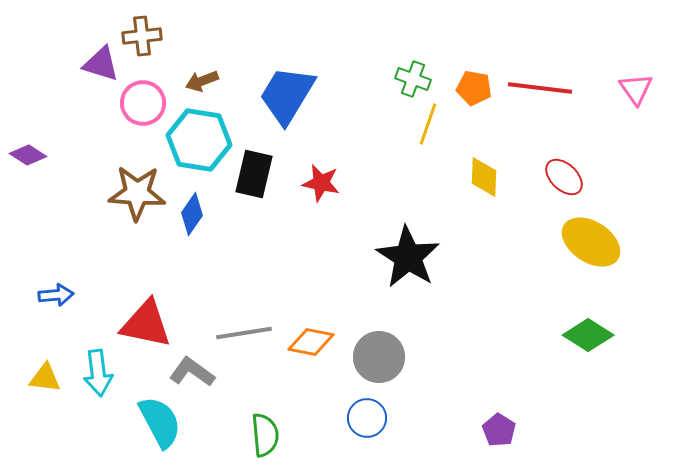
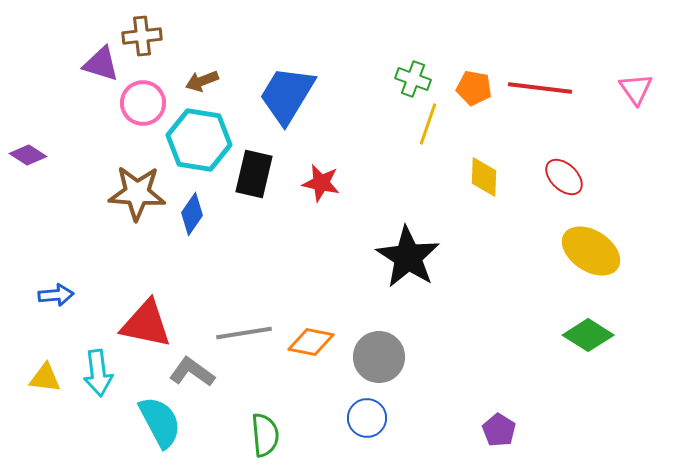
yellow ellipse: moved 9 px down
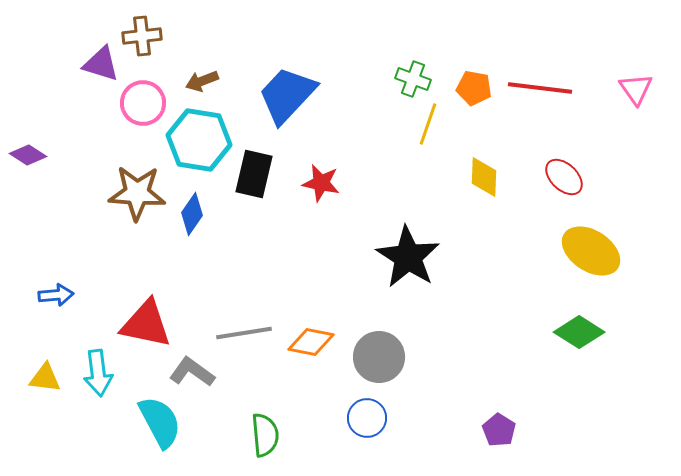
blue trapezoid: rotated 12 degrees clockwise
green diamond: moved 9 px left, 3 px up
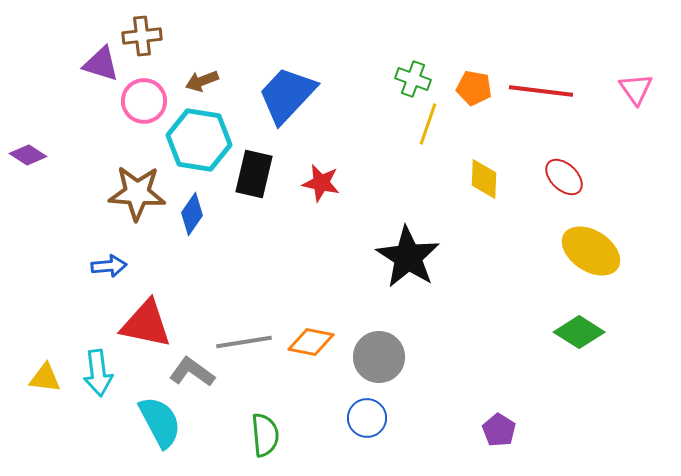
red line: moved 1 px right, 3 px down
pink circle: moved 1 px right, 2 px up
yellow diamond: moved 2 px down
blue arrow: moved 53 px right, 29 px up
gray line: moved 9 px down
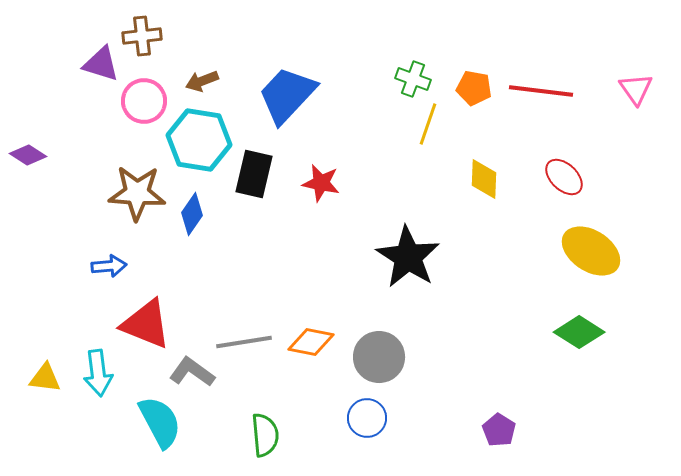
red triangle: rotated 10 degrees clockwise
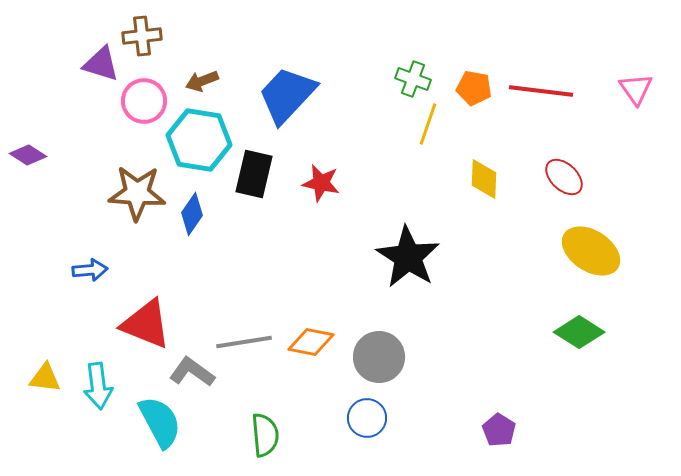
blue arrow: moved 19 px left, 4 px down
cyan arrow: moved 13 px down
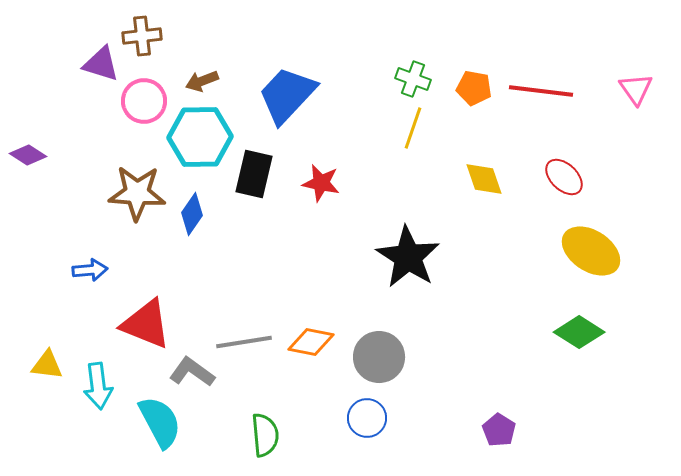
yellow line: moved 15 px left, 4 px down
cyan hexagon: moved 1 px right, 3 px up; rotated 10 degrees counterclockwise
yellow diamond: rotated 21 degrees counterclockwise
yellow triangle: moved 2 px right, 13 px up
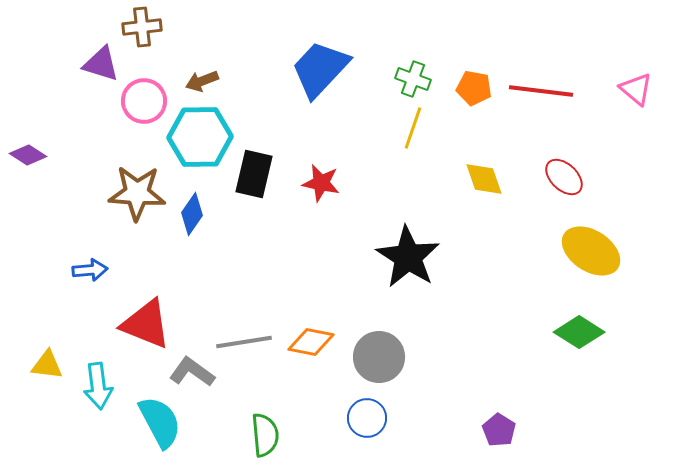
brown cross: moved 9 px up
pink triangle: rotated 15 degrees counterclockwise
blue trapezoid: moved 33 px right, 26 px up
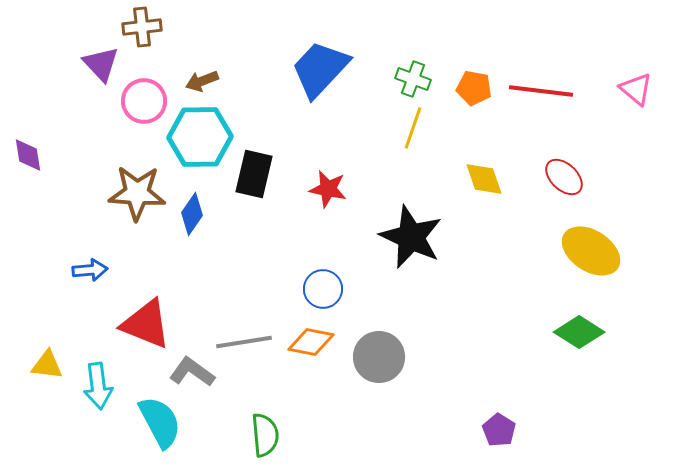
purple triangle: rotated 30 degrees clockwise
purple diamond: rotated 48 degrees clockwise
red star: moved 7 px right, 6 px down
black star: moved 3 px right, 20 px up; rotated 8 degrees counterclockwise
blue circle: moved 44 px left, 129 px up
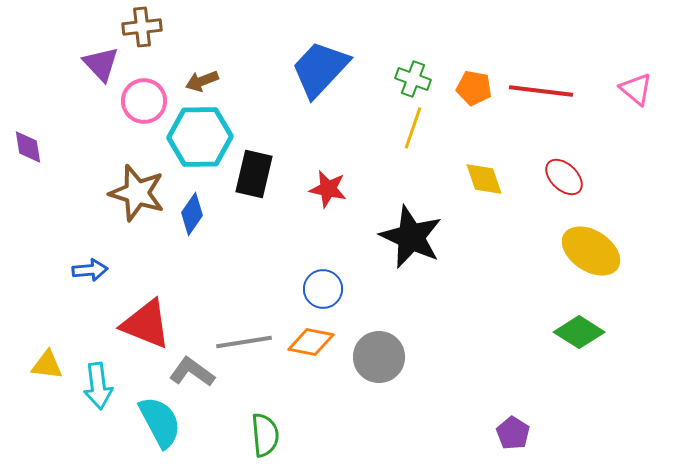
purple diamond: moved 8 px up
brown star: rotated 14 degrees clockwise
purple pentagon: moved 14 px right, 3 px down
